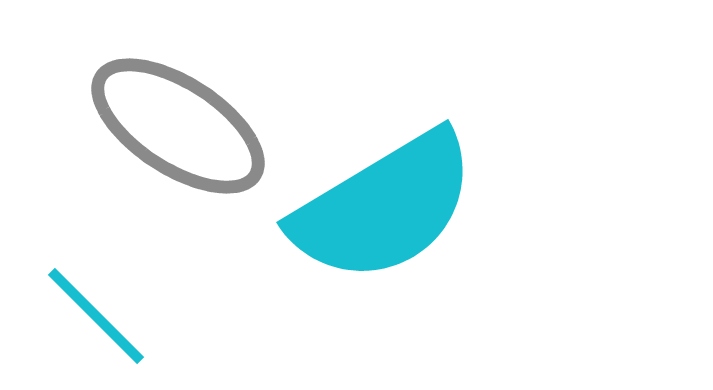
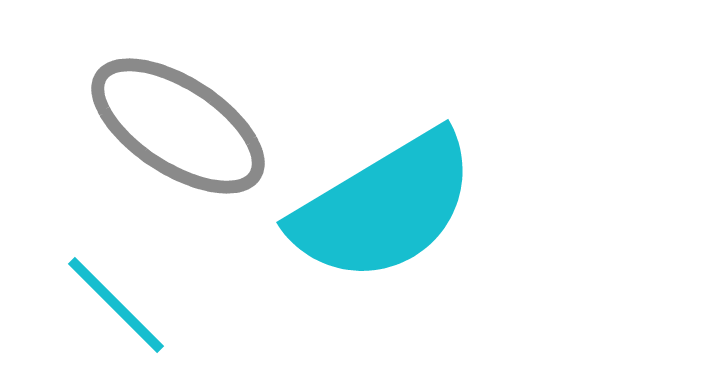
cyan line: moved 20 px right, 11 px up
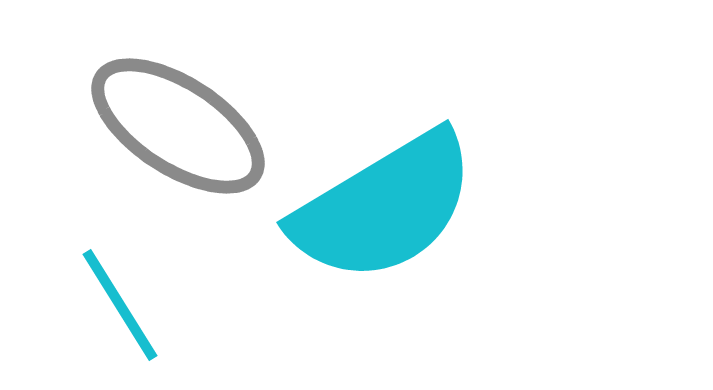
cyan line: moved 4 px right; rotated 13 degrees clockwise
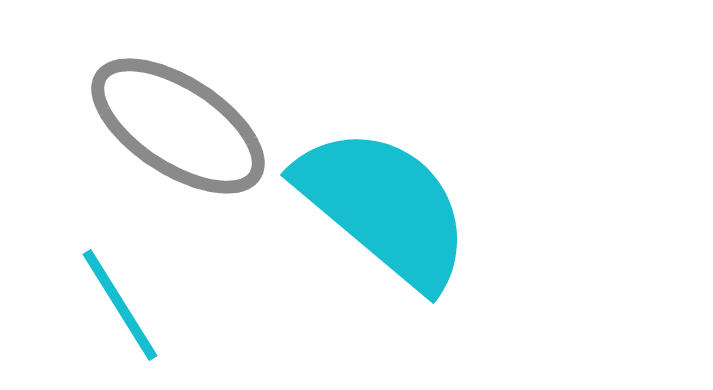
cyan semicircle: rotated 109 degrees counterclockwise
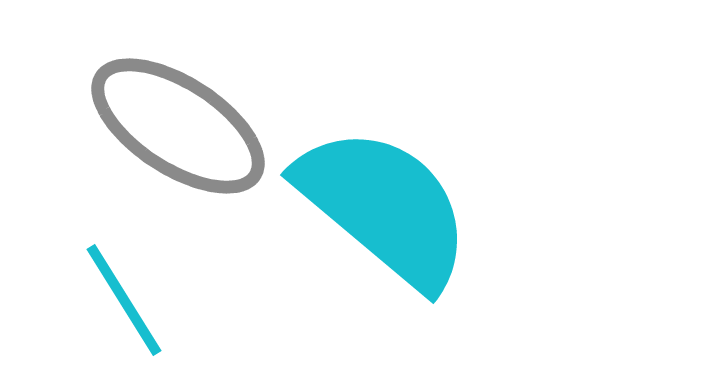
cyan line: moved 4 px right, 5 px up
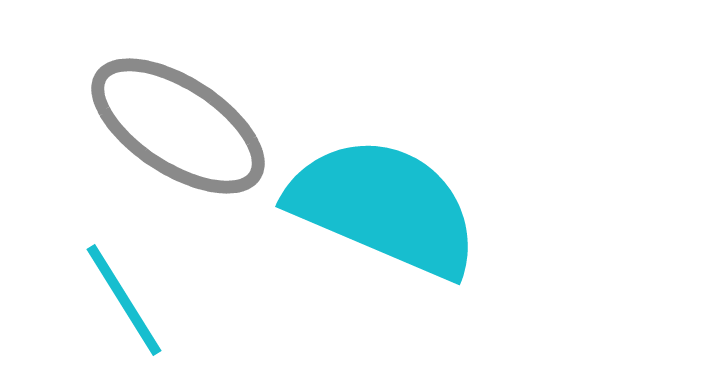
cyan semicircle: rotated 17 degrees counterclockwise
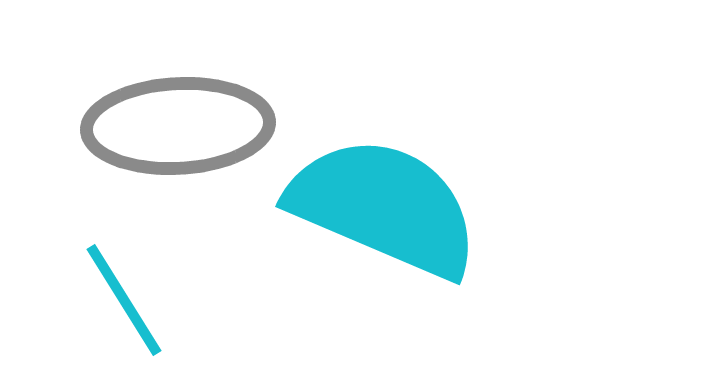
gray ellipse: rotated 36 degrees counterclockwise
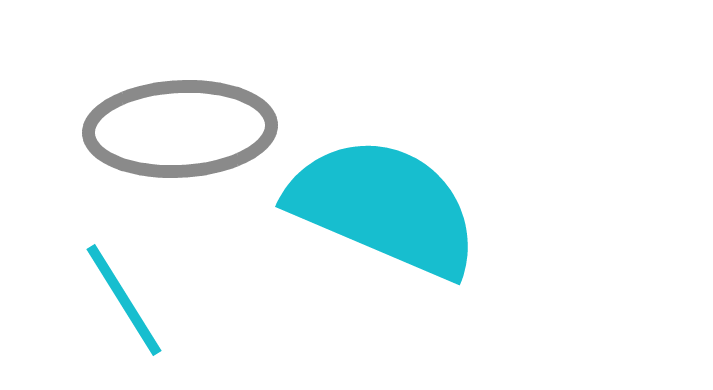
gray ellipse: moved 2 px right, 3 px down
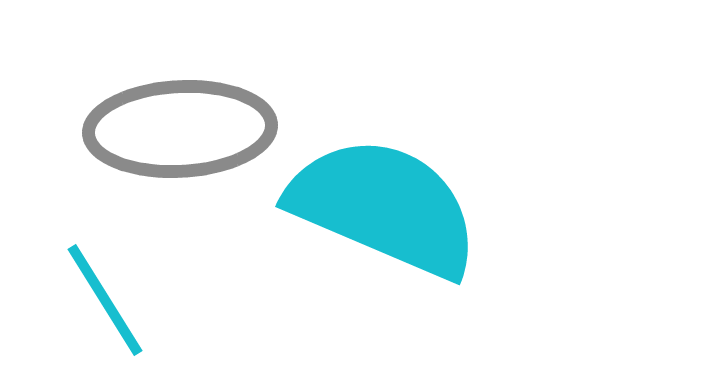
cyan line: moved 19 px left
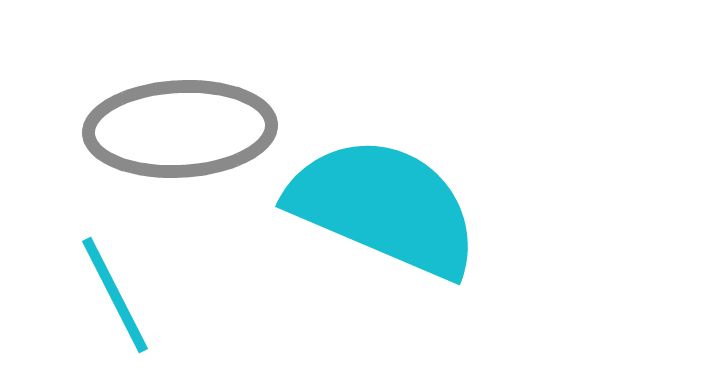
cyan line: moved 10 px right, 5 px up; rotated 5 degrees clockwise
